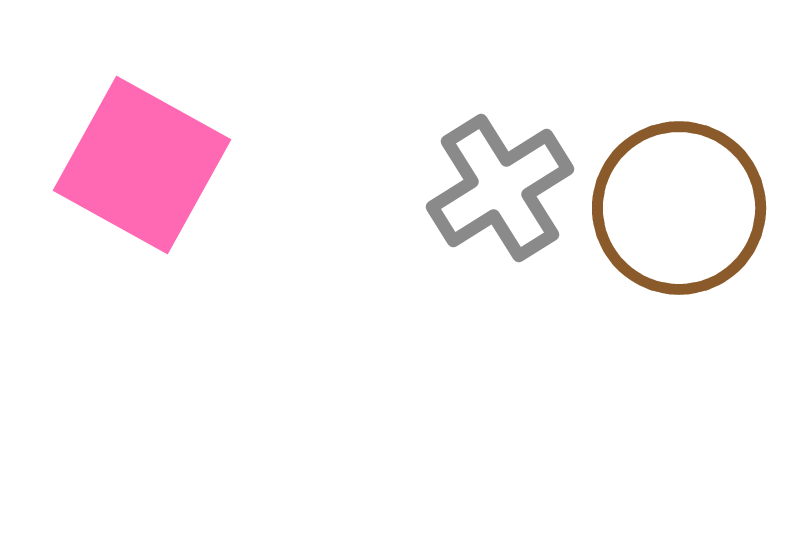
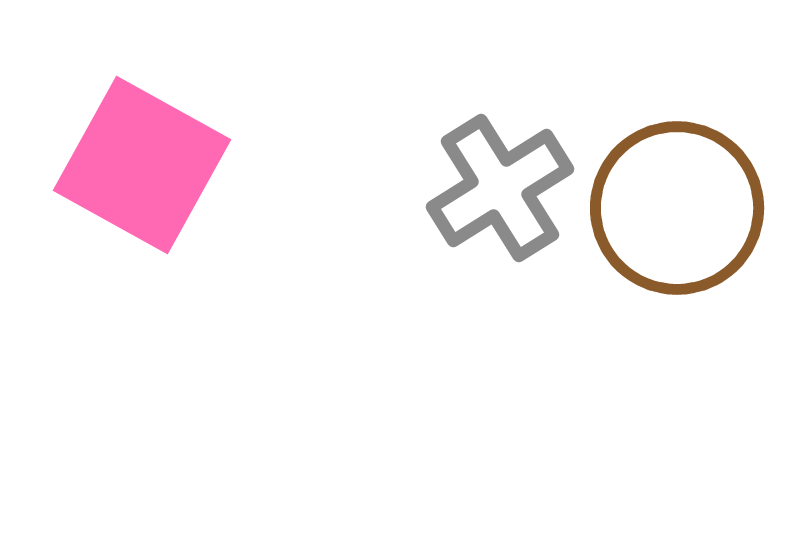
brown circle: moved 2 px left
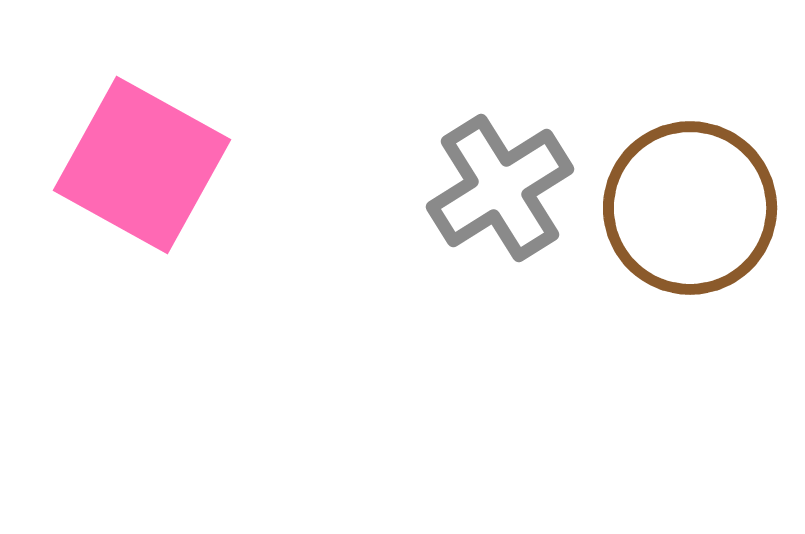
brown circle: moved 13 px right
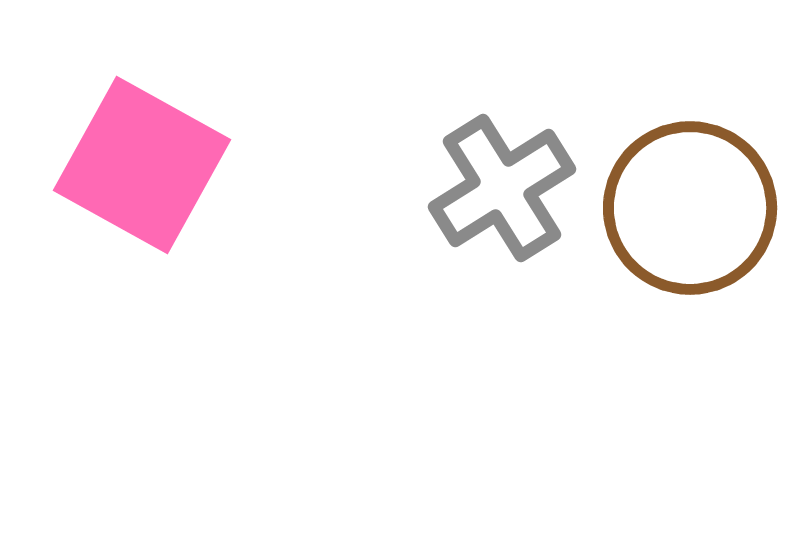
gray cross: moved 2 px right
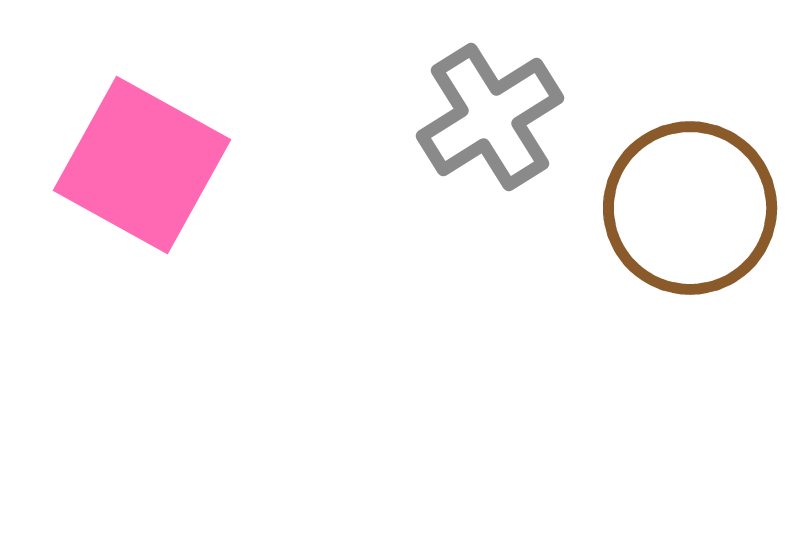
gray cross: moved 12 px left, 71 px up
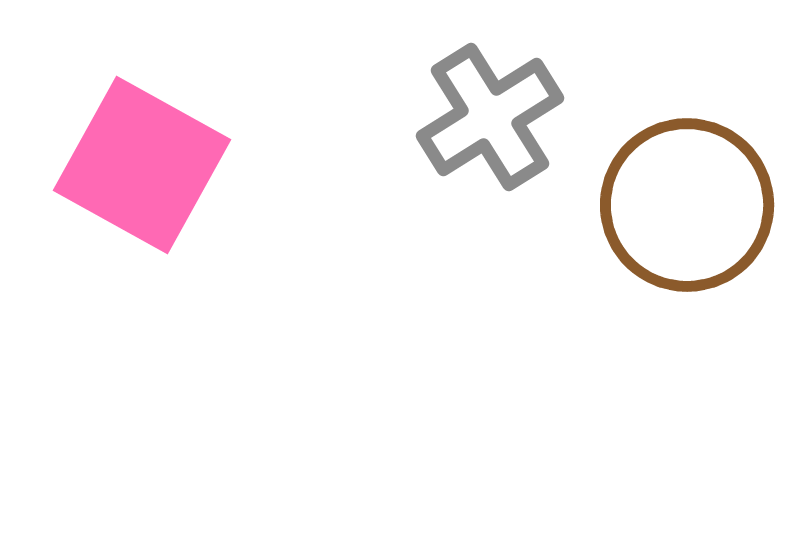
brown circle: moved 3 px left, 3 px up
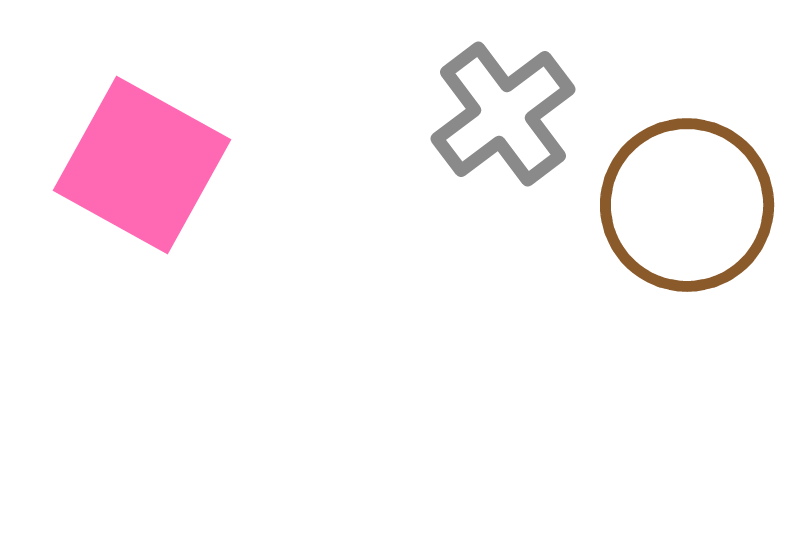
gray cross: moved 13 px right, 3 px up; rotated 5 degrees counterclockwise
